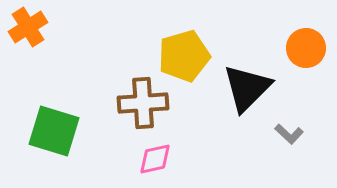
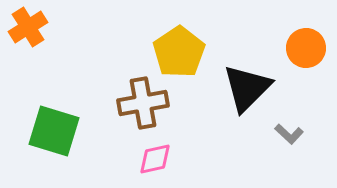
yellow pentagon: moved 5 px left, 4 px up; rotated 18 degrees counterclockwise
brown cross: rotated 6 degrees counterclockwise
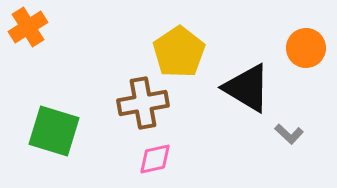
black triangle: rotated 44 degrees counterclockwise
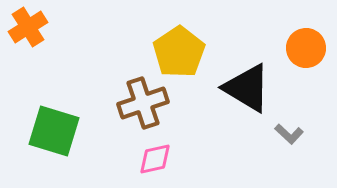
brown cross: rotated 9 degrees counterclockwise
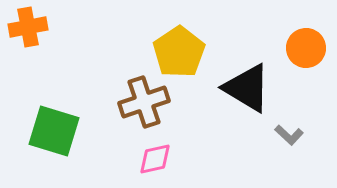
orange cross: rotated 21 degrees clockwise
brown cross: moved 1 px right, 1 px up
gray L-shape: moved 1 px down
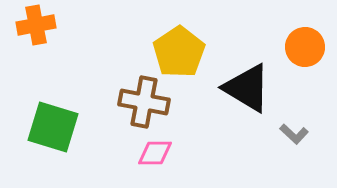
orange cross: moved 8 px right, 2 px up
orange circle: moved 1 px left, 1 px up
brown cross: rotated 30 degrees clockwise
green square: moved 1 px left, 4 px up
gray L-shape: moved 5 px right, 1 px up
pink diamond: moved 6 px up; rotated 12 degrees clockwise
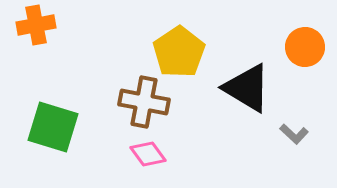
pink diamond: moved 7 px left, 1 px down; rotated 54 degrees clockwise
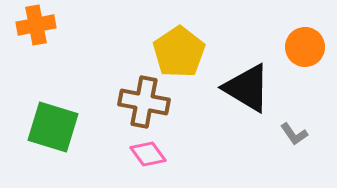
gray L-shape: rotated 12 degrees clockwise
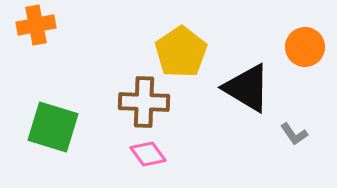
yellow pentagon: moved 2 px right
brown cross: rotated 9 degrees counterclockwise
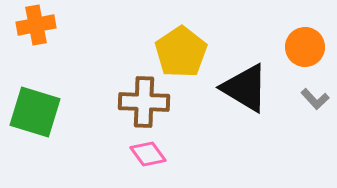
black triangle: moved 2 px left
green square: moved 18 px left, 15 px up
gray L-shape: moved 21 px right, 35 px up; rotated 8 degrees counterclockwise
